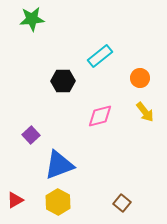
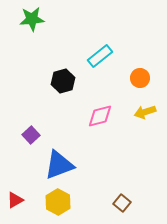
black hexagon: rotated 15 degrees counterclockwise
yellow arrow: rotated 110 degrees clockwise
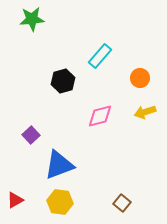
cyan rectangle: rotated 10 degrees counterclockwise
yellow hexagon: moved 2 px right; rotated 20 degrees counterclockwise
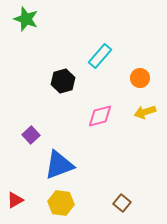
green star: moved 6 px left; rotated 25 degrees clockwise
yellow hexagon: moved 1 px right, 1 px down
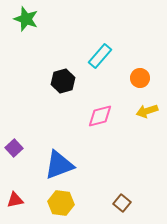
yellow arrow: moved 2 px right, 1 px up
purple square: moved 17 px left, 13 px down
red triangle: rotated 18 degrees clockwise
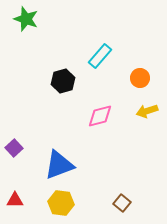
red triangle: rotated 12 degrees clockwise
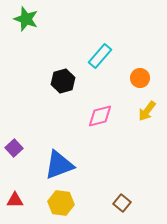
yellow arrow: rotated 35 degrees counterclockwise
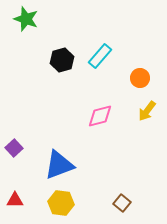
black hexagon: moved 1 px left, 21 px up
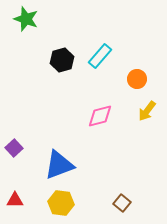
orange circle: moved 3 px left, 1 px down
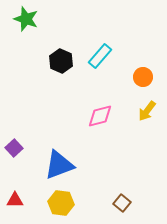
black hexagon: moved 1 px left, 1 px down; rotated 20 degrees counterclockwise
orange circle: moved 6 px right, 2 px up
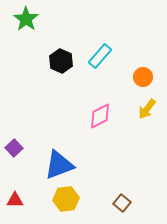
green star: rotated 15 degrees clockwise
yellow arrow: moved 2 px up
pink diamond: rotated 12 degrees counterclockwise
yellow hexagon: moved 5 px right, 4 px up; rotated 15 degrees counterclockwise
